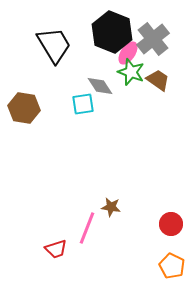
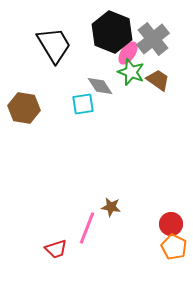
orange pentagon: moved 2 px right, 19 px up
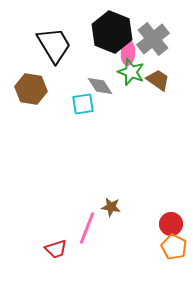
pink ellipse: rotated 30 degrees counterclockwise
brown hexagon: moved 7 px right, 19 px up
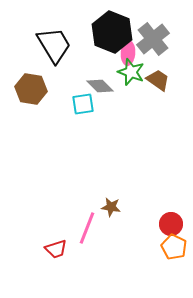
gray diamond: rotated 12 degrees counterclockwise
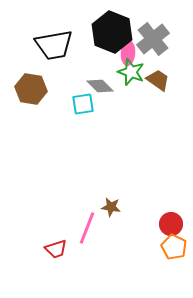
black trapezoid: rotated 111 degrees clockwise
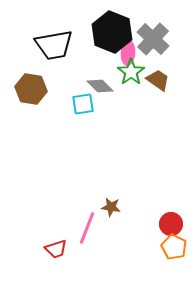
gray cross: rotated 8 degrees counterclockwise
green star: rotated 16 degrees clockwise
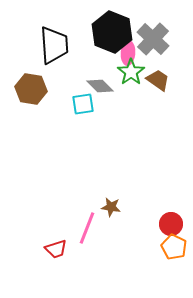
black trapezoid: rotated 84 degrees counterclockwise
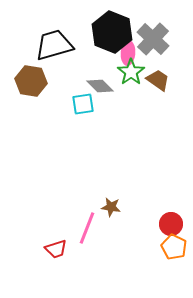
black trapezoid: rotated 102 degrees counterclockwise
brown hexagon: moved 8 px up
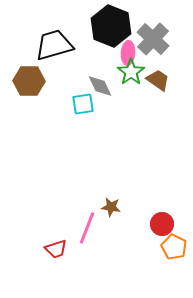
black hexagon: moved 1 px left, 6 px up
brown hexagon: moved 2 px left; rotated 8 degrees counterclockwise
gray diamond: rotated 20 degrees clockwise
red circle: moved 9 px left
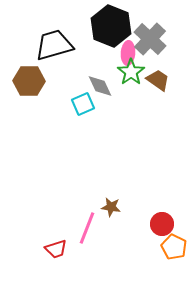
gray cross: moved 3 px left
cyan square: rotated 15 degrees counterclockwise
